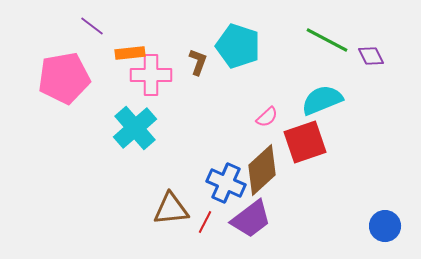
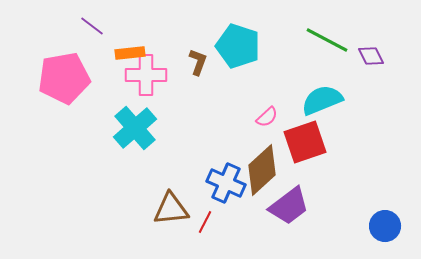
pink cross: moved 5 px left
purple trapezoid: moved 38 px right, 13 px up
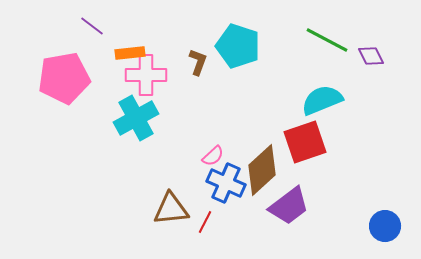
pink semicircle: moved 54 px left, 39 px down
cyan cross: moved 1 px right, 10 px up; rotated 12 degrees clockwise
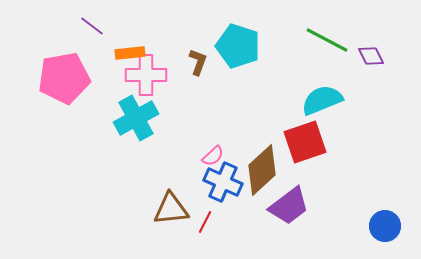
blue cross: moved 3 px left, 1 px up
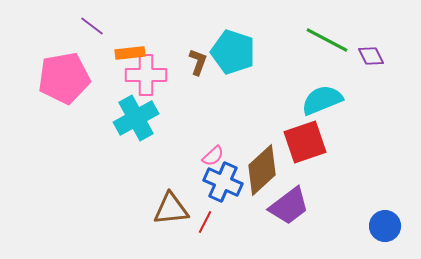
cyan pentagon: moved 5 px left, 6 px down
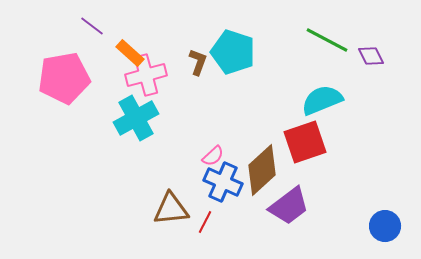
orange rectangle: rotated 48 degrees clockwise
pink cross: rotated 15 degrees counterclockwise
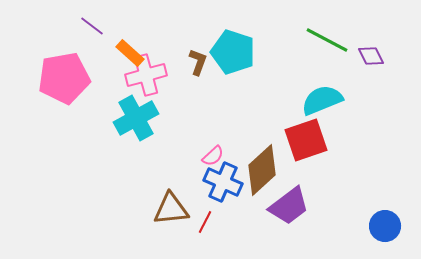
red square: moved 1 px right, 2 px up
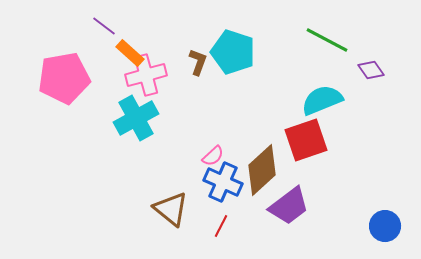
purple line: moved 12 px right
purple diamond: moved 14 px down; rotated 8 degrees counterclockwise
brown triangle: rotated 45 degrees clockwise
red line: moved 16 px right, 4 px down
